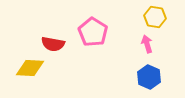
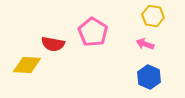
yellow hexagon: moved 2 px left, 1 px up
pink arrow: moved 2 px left; rotated 54 degrees counterclockwise
yellow diamond: moved 3 px left, 3 px up
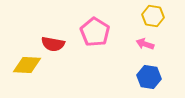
pink pentagon: moved 2 px right
blue hexagon: rotated 15 degrees counterclockwise
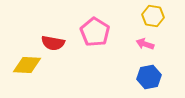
red semicircle: moved 1 px up
blue hexagon: rotated 20 degrees counterclockwise
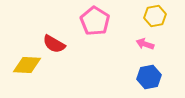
yellow hexagon: moved 2 px right; rotated 20 degrees counterclockwise
pink pentagon: moved 11 px up
red semicircle: moved 1 px right, 1 px down; rotated 20 degrees clockwise
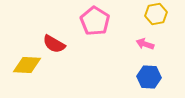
yellow hexagon: moved 1 px right, 2 px up
blue hexagon: rotated 15 degrees clockwise
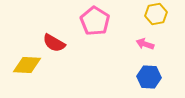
red semicircle: moved 1 px up
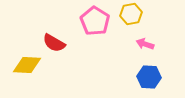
yellow hexagon: moved 25 px left
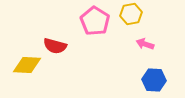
red semicircle: moved 1 px right, 3 px down; rotated 15 degrees counterclockwise
blue hexagon: moved 5 px right, 3 px down
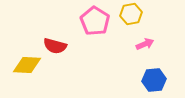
pink arrow: rotated 138 degrees clockwise
blue hexagon: rotated 10 degrees counterclockwise
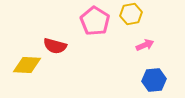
pink arrow: moved 1 px down
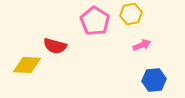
pink arrow: moved 3 px left
